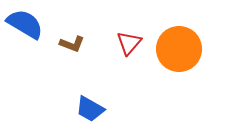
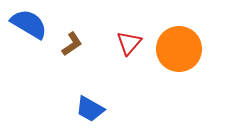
blue semicircle: moved 4 px right
brown L-shape: rotated 55 degrees counterclockwise
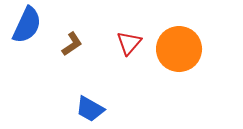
blue semicircle: moved 2 px left, 1 px down; rotated 84 degrees clockwise
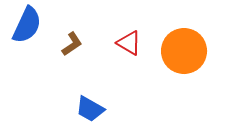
red triangle: rotated 40 degrees counterclockwise
orange circle: moved 5 px right, 2 px down
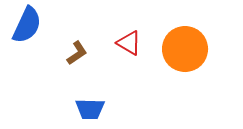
brown L-shape: moved 5 px right, 9 px down
orange circle: moved 1 px right, 2 px up
blue trapezoid: rotated 28 degrees counterclockwise
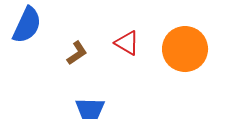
red triangle: moved 2 px left
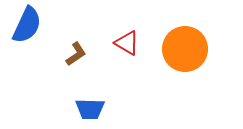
brown L-shape: moved 1 px left, 1 px down
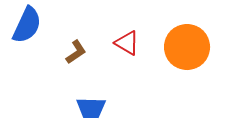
orange circle: moved 2 px right, 2 px up
brown L-shape: moved 2 px up
blue trapezoid: moved 1 px right, 1 px up
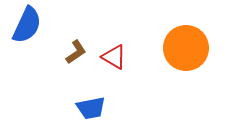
red triangle: moved 13 px left, 14 px down
orange circle: moved 1 px left, 1 px down
blue trapezoid: rotated 12 degrees counterclockwise
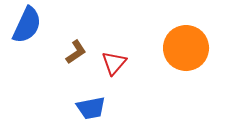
red triangle: moved 6 px down; rotated 40 degrees clockwise
